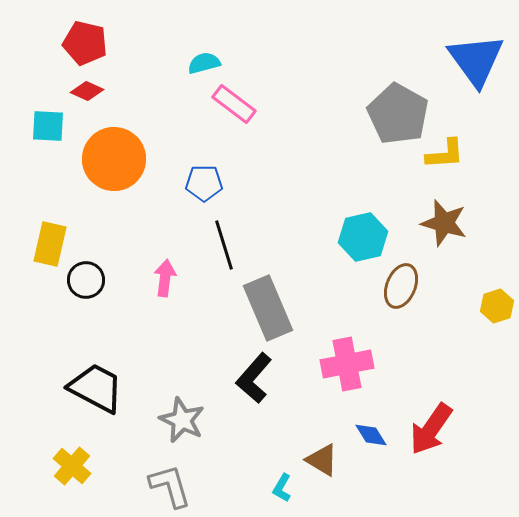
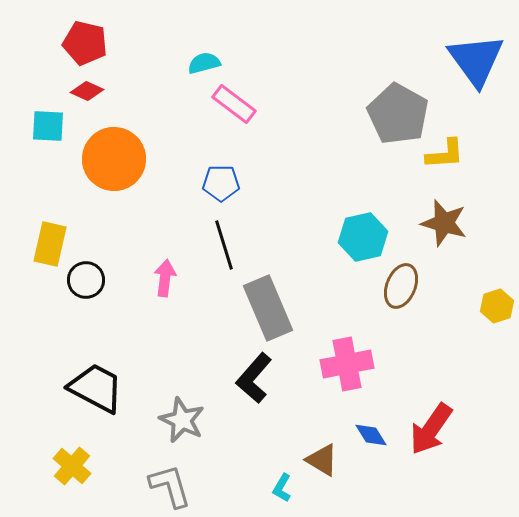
blue pentagon: moved 17 px right
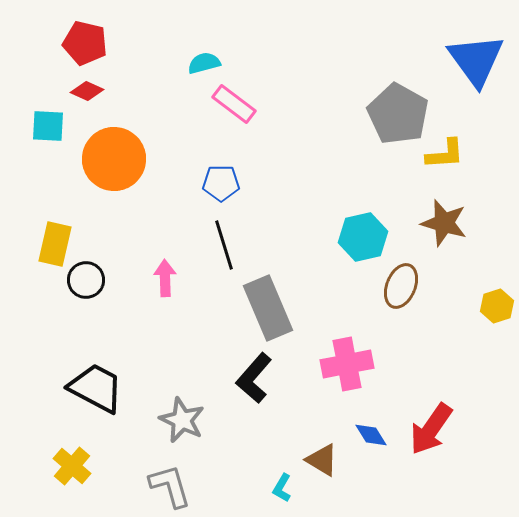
yellow rectangle: moved 5 px right
pink arrow: rotated 9 degrees counterclockwise
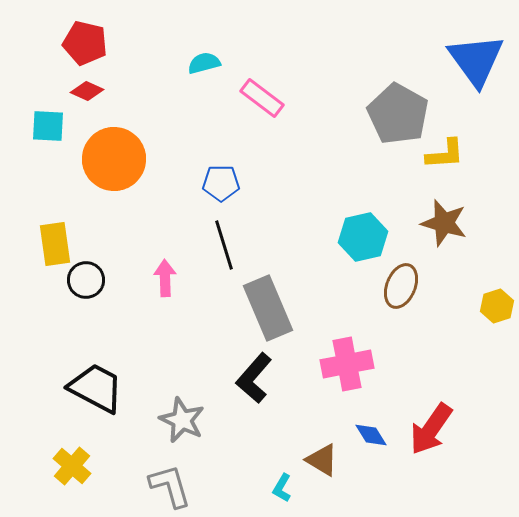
pink rectangle: moved 28 px right, 6 px up
yellow rectangle: rotated 21 degrees counterclockwise
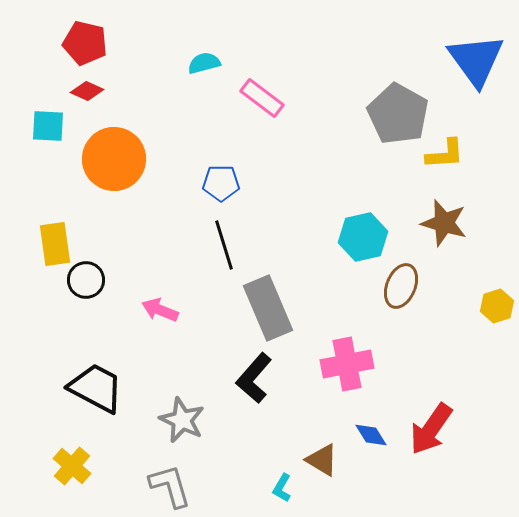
pink arrow: moved 5 px left, 32 px down; rotated 66 degrees counterclockwise
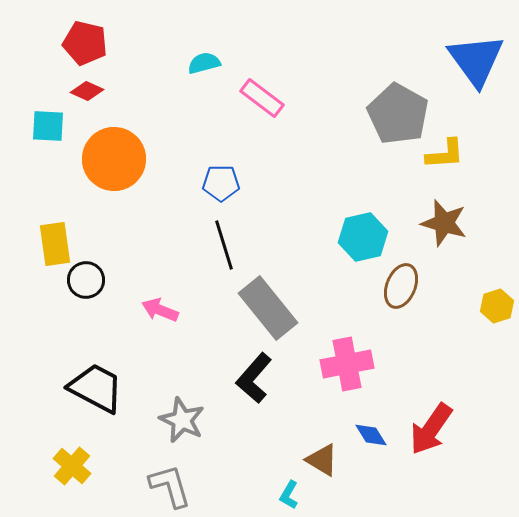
gray rectangle: rotated 16 degrees counterclockwise
cyan L-shape: moved 7 px right, 7 px down
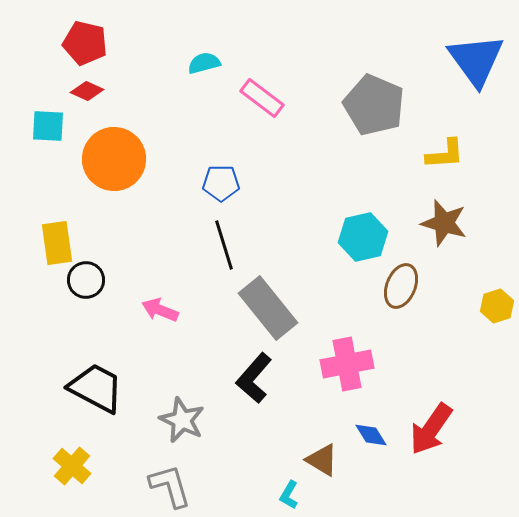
gray pentagon: moved 24 px left, 9 px up; rotated 6 degrees counterclockwise
yellow rectangle: moved 2 px right, 1 px up
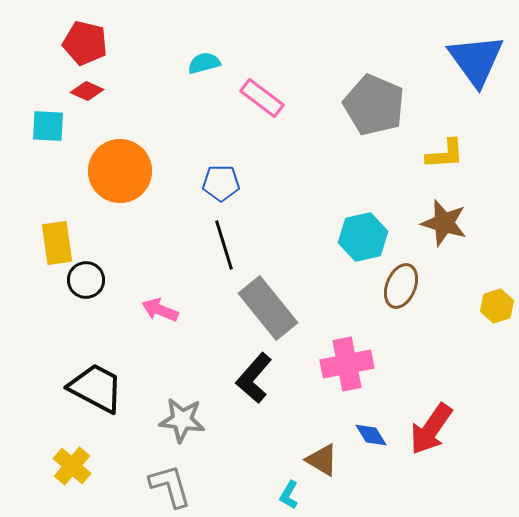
orange circle: moved 6 px right, 12 px down
gray star: rotated 18 degrees counterclockwise
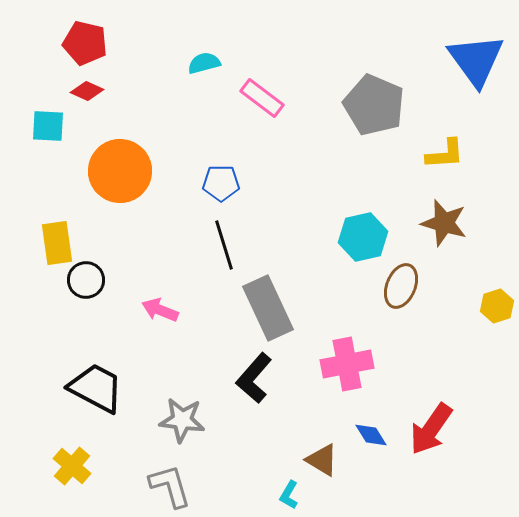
gray rectangle: rotated 14 degrees clockwise
